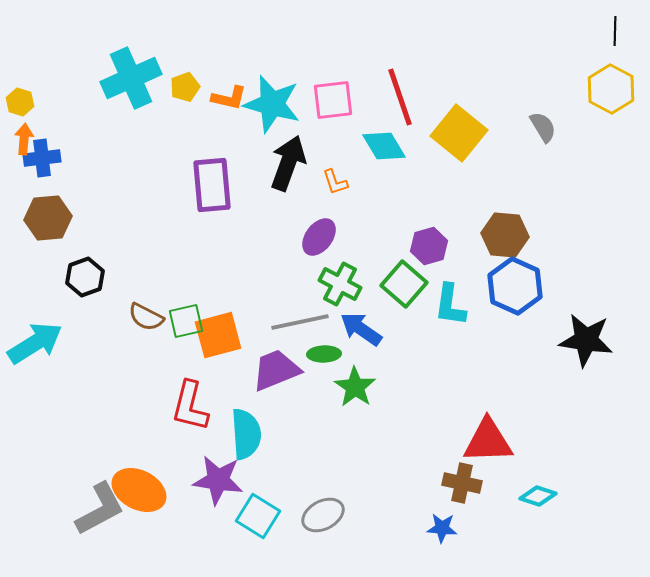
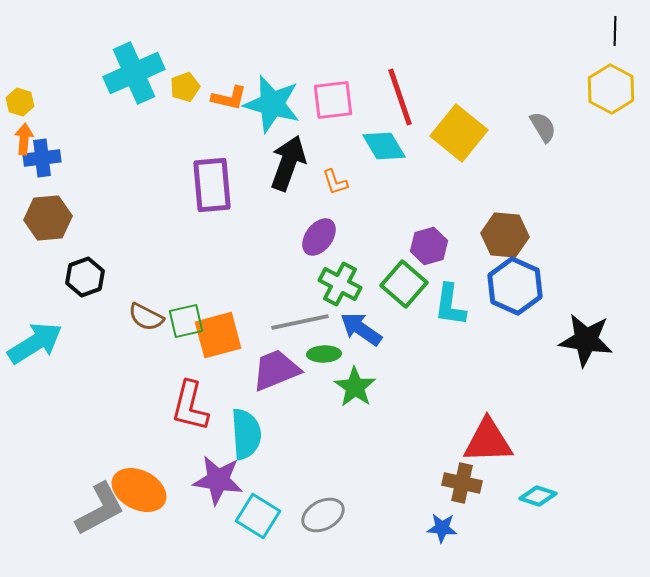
cyan cross at (131, 78): moved 3 px right, 5 px up
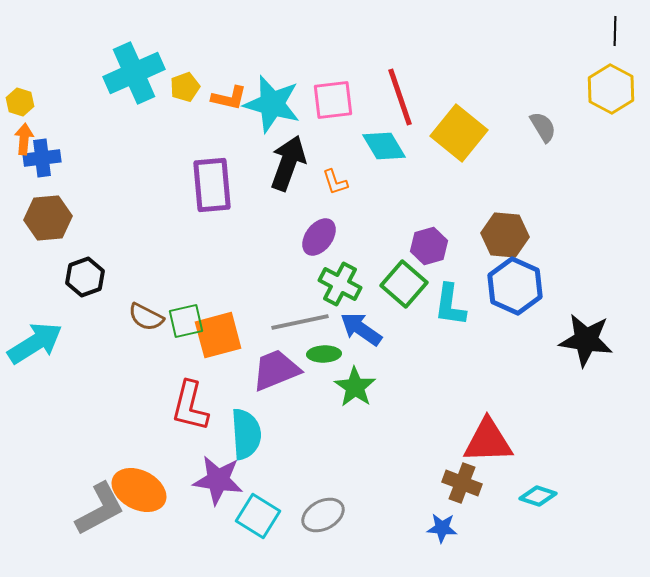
brown cross at (462, 483): rotated 9 degrees clockwise
